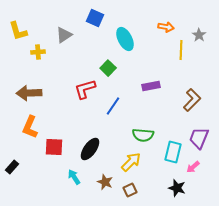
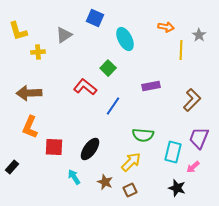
red L-shape: moved 2 px up; rotated 55 degrees clockwise
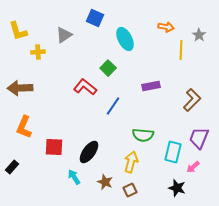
brown arrow: moved 9 px left, 5 px up
orange L-shape: moved 6 px left
black ellipse: moved 1 px left, 3 px down
yellow arrow: rotated 30 degrees counterclockwise
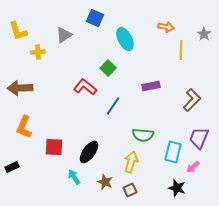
gray star: moved 5 px right, 1 px up
black rectangle: rotated 24 degrees clockwise
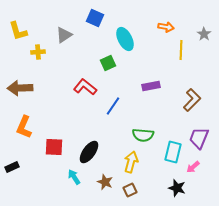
green square: moved 5 px up; rotated 21 degrees clockwise
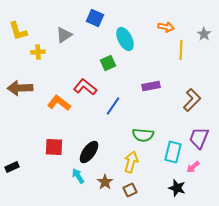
orange L-shape: moved 35 px right, 24 px up; rotated 105 degrees clockwise
cyan arrow: moved 4 px right, 1 px up
brown star: rotated 14 degrees clockwise
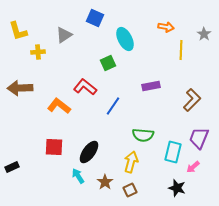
orange L-shape: moved 3 px down
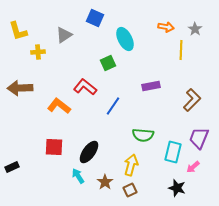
gray star: moved 9 px left, 5 px up
yellow arrow: moved 3 px down
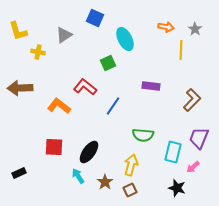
yellow cross: rotated 16 degrees clockwise
purple rectangle: rotated 18 degrees clockwise
black rectangle: moved 7 px right, 6 px down
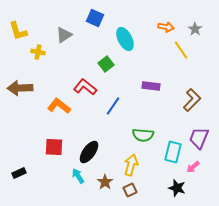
yellow line: rotated 36 degrees counterclockwise
green square: moved 2 px left, 1 px down; rotated 14 degrees counterclockwise
